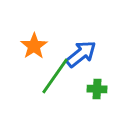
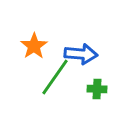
blue arrow: rotated 44 degrees clockwise
green line: moved 1 px down
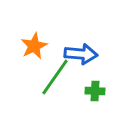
orange star: rotated 8 degrees clockwise
green cross: moved 2 px left, 2 px down
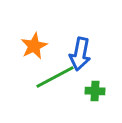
blue arrow: moved 1 px left; rotated 96 degrees clockwise
green line: rotated 27 degrees clockwise
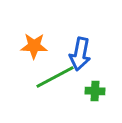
orange star: rotated 28 degrees clockwise
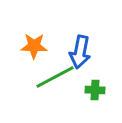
blue arrow: moved 2 px up
green cross: moved 1 px up
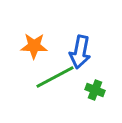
green cross: rotated 18 degrees clockwise
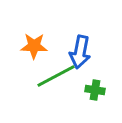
green line: moved 1 px right, 1 px up
green cross: rotated 12 degrees counterclockwise
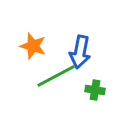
orange star: moved 1 px left; rotated 16 degrees clockwise
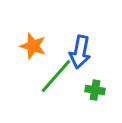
green line: rotated 21 degrees counterclockwise
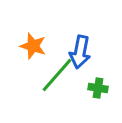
green line: moved 1 px right, 1 px up
green cross: moved 3 px right, 2 px up
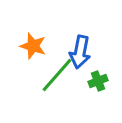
green cross: moved 7 px up; rotated 30 degrees counterclockwise
